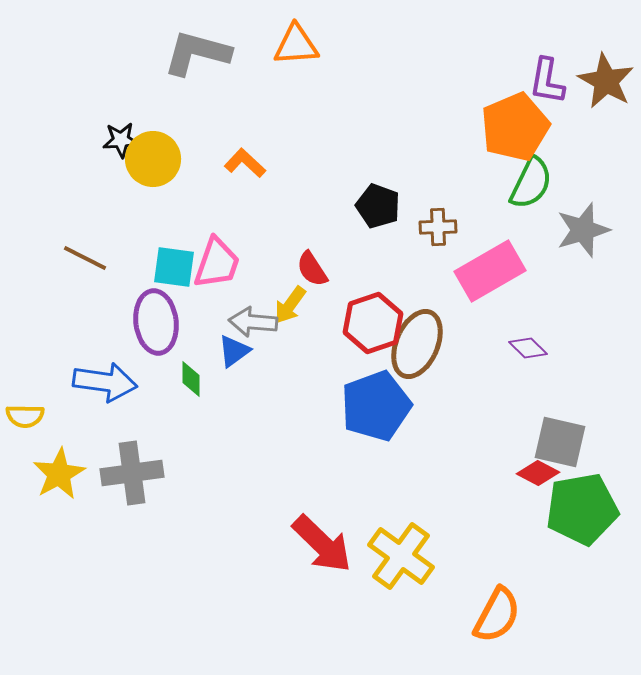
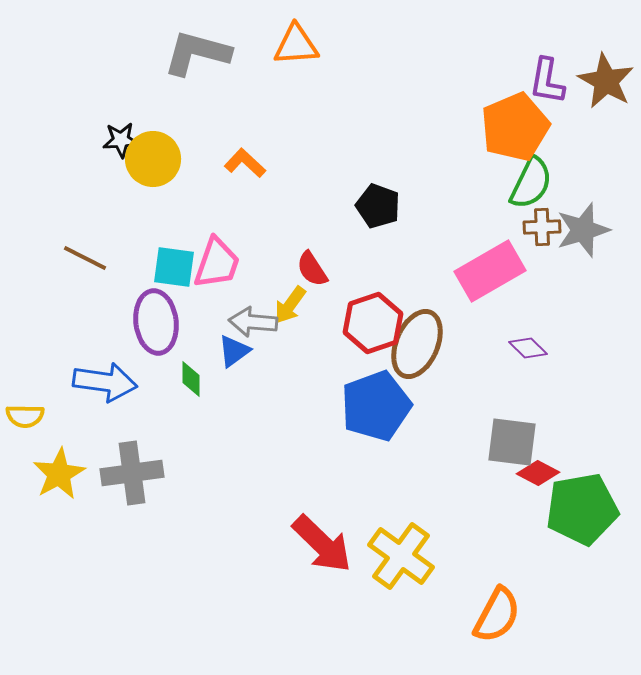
brown cross: moved 104 px right
gray square: moved 48 px left; rotated 6 degrees counterclockwise
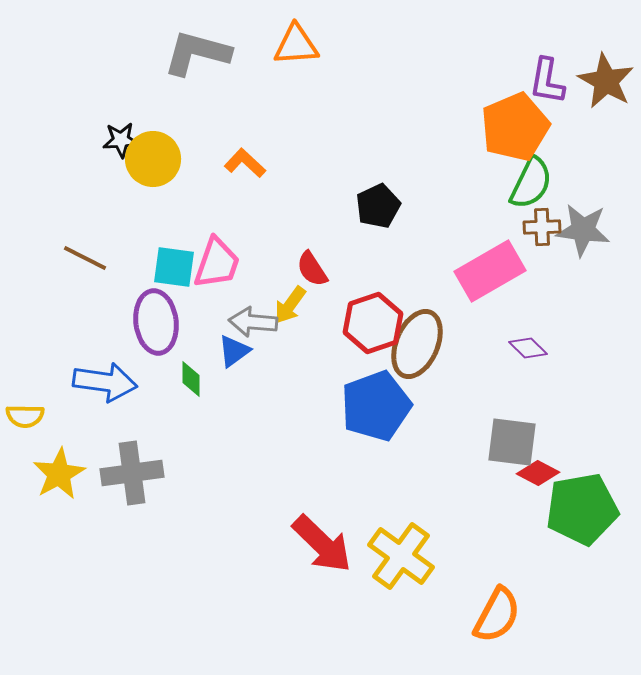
black pentagon: rotated 27 degrees clockwise
gray star: rotated 24 degrees clockwise
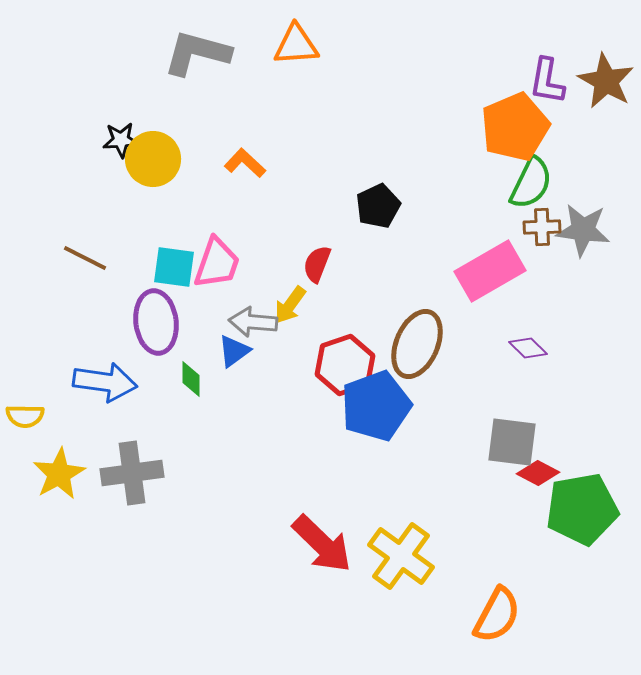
red semicircle: moved 5 px right, 5 px up; rotated 54 degrees clockwise
red hexagon: moved 28 px left, 42 px down
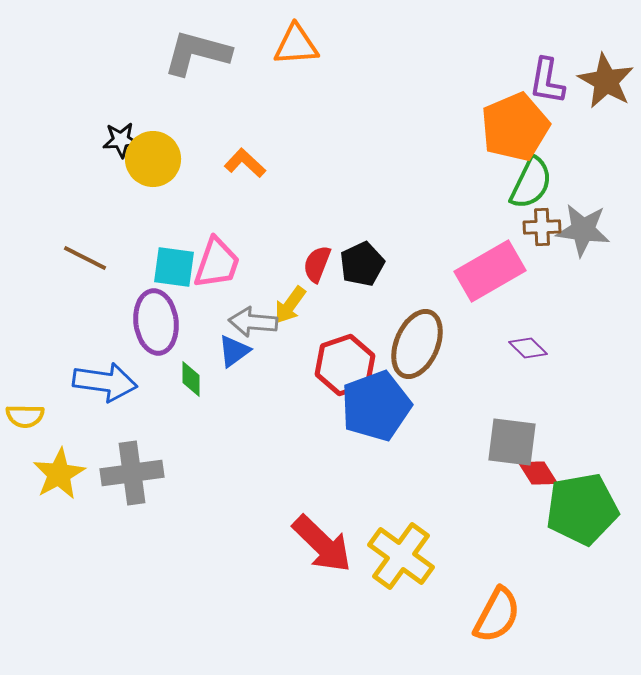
black pentagon: moved 16 px left, 58 px down
red diamond: rotated 30 degrees clockwise
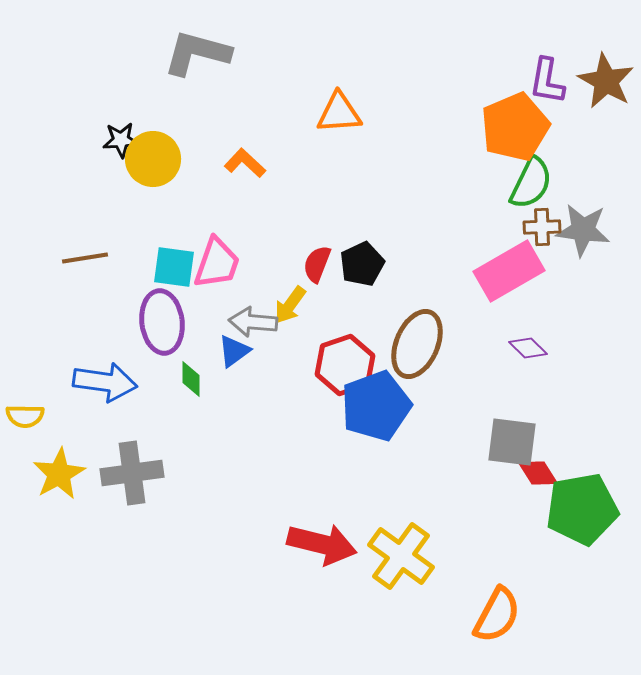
orange triangle: moved 43 px right, 68 px down
brown line: rotated 36 degrees counterclockwise
pink rectangle: moved 19 px right
purple ellipse: moved 6 px right
red arrow: rotated 30 degrees counterclockwise
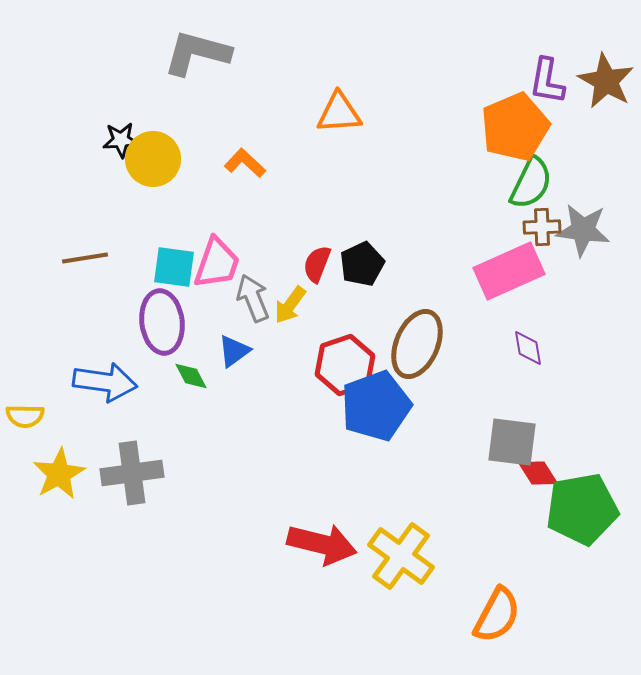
pink rectangle: rotated 6 degrees clockwise
gray arrow: moved 24 px up; rotated 63 degrees clockwise
purple diamond: rotated 36 degrees clockwise
green diamond: moved 3 px up; rotated 27 degrees counterclockwise
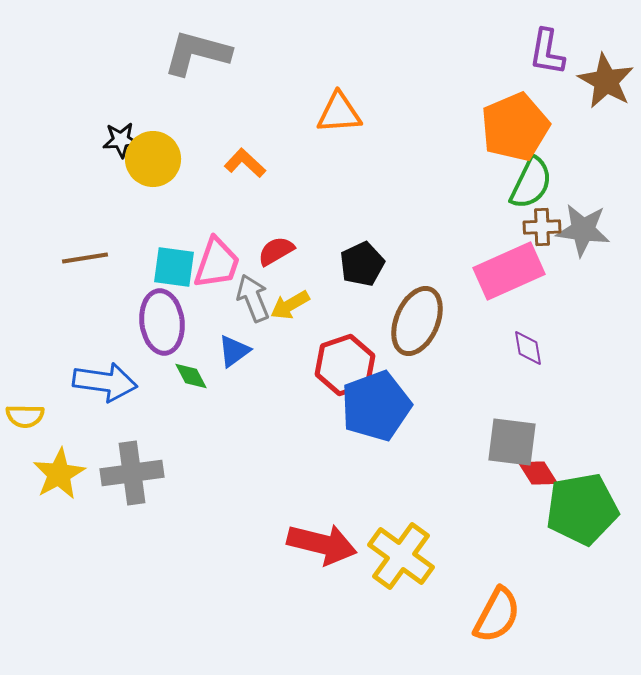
purple L-shape: moved 29 px up
red semicircle: moved 41 px left, 13 px up; rotated 39 degrees clockwise
yellow arrow: rotated 24 degrees clockwise
brown ellipse: moved 23 px up
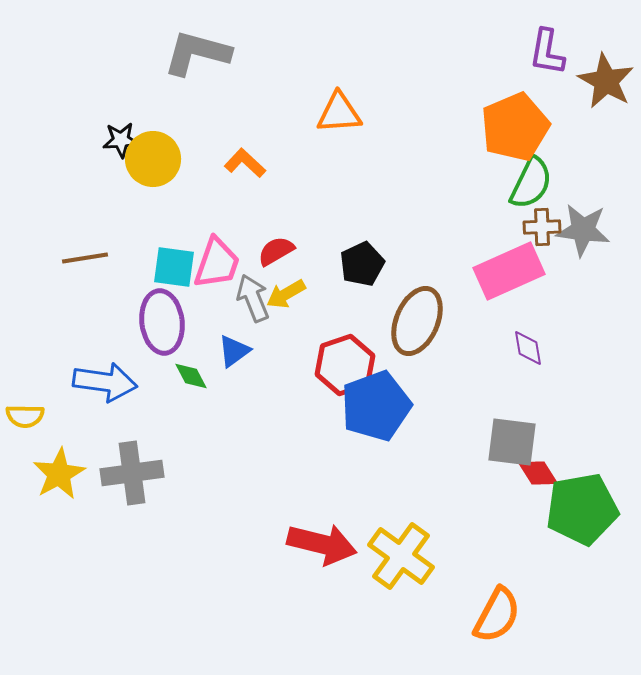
yellow arrow: moved 4 px left, 11 px up
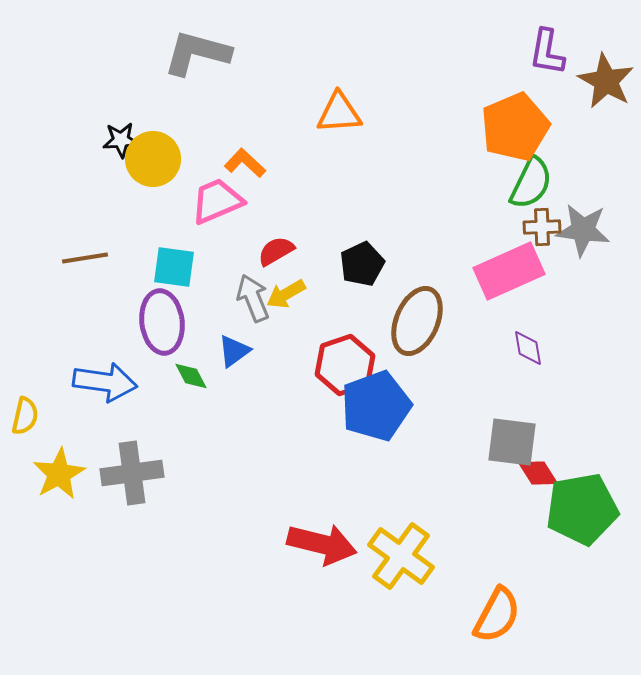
pink trapezoid: moved 62 px up; rotated 132 degrees counterclockwise
yellow semicircle: rotated 78 degrees counterclockwise
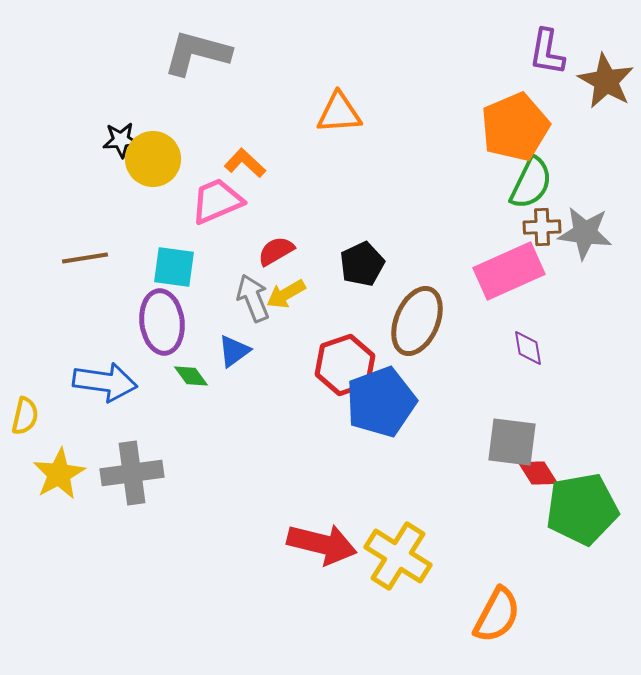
gray star: moved 2 px right, 3 px down
green diamond: rotated 9 degrees counterclockwise
blue pentagon: moved 5 px right, 4 px up
yellow cross: moved 3 px left; rotated 4 degrees counterclockwise
